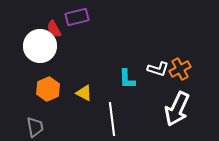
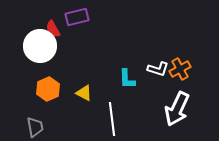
red semicircle: moved 1 px left
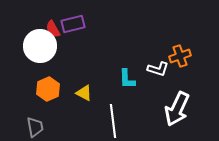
purple rectangle: moved 4 px left, 7 px down
orange cross: moved 13 px up; rotated 10 degrees clockwise
white line: moved 1 px right, 2 px down
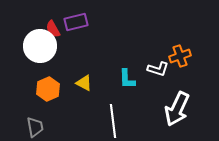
purple rectangle: moved 3 px right, 2 px up
yellow triangle: moved 10 px up
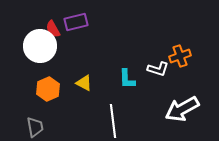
white arrow: moved 5 px right; rotated 36 degrees clockwise
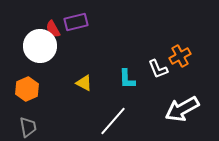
orange cross: rotated 10 degrees counterclockwise
white L-shape: rotated 50 degrees clockwise
orange hexagon: moved 21 px left
white line: rotated 48 degrees clockwise
gray trapezoid: moved 7 px left
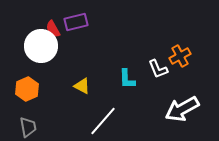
white circle: moved 1 px right
yellow triangle: moved 2 px left, 3 px down
white line: moved 10 px left
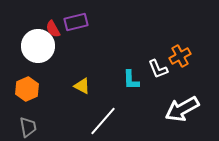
white circle: moved 3 px left
cyan L-shape: moved 4 px right, 1 px down
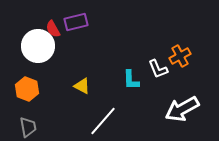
orange hexagon: rotated 15 degrees counterclockwise
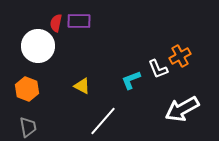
purple rectangle: moved 3 px right, 1 px up; rotated 15 degrees clockwise
red semicircle: moved 3 px right, 6 px up; rotated 42 degrees clockwise
cyan L-shape: rotated 70 degrees clockwise
